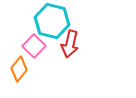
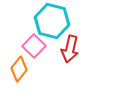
red arrow: moved 5 px down
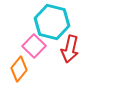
cyan hexagon: moved 1 px down
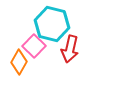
cyan hexagon: moved 2 px down
orange diamond: moved 7 px up; rotated 10 degrees counterclockwise
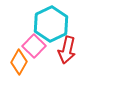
cyan hexagon: moved 1 px left; rotated 20 degrees clockwise
red arrow: moved 3 px left, 1 px down
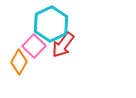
red arrow: moved 4 px left, 5 px up; rotated 24 degrees clockwise
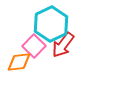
orange diamond: rotated 55 degrees clockwise
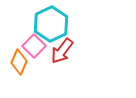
red arrow: moved 1 px left, 6 px down
orange diamond: rotated 60 degrees counterclockwise
